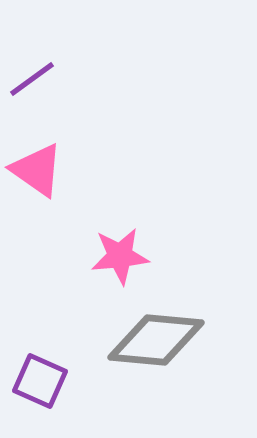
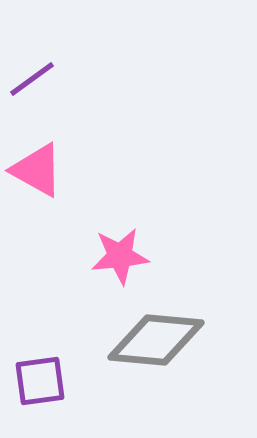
pink triangle: rotated 6 degrees counterclockwise
purple square: rotated 32 degrees counterclockwise
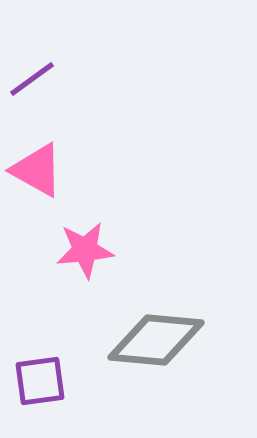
pink star: moved 35 px left, 6 px up
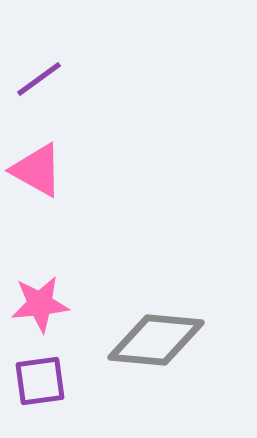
purple line: moved 7 px right
pink star: moved 45 px left, 54 px down
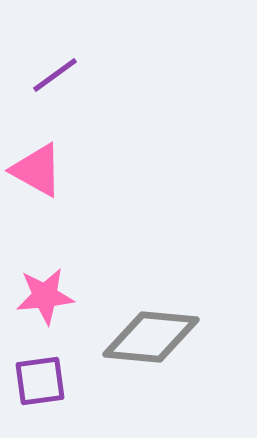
purple line: moved 16 px right, 4 px up
pink star: moved 5 px right, 8 px up
gray diamond: moved 5 px left, 3 px up
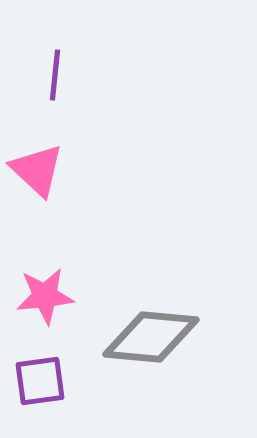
purple line: rotated 48 degrees counterclockwise
pink triangle: rotated 14 degrees clockwise
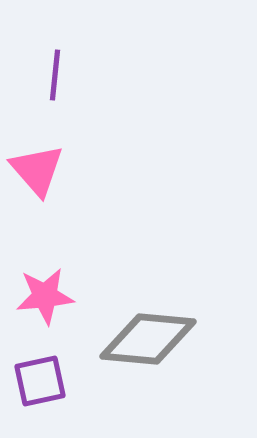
pink triangle: rotated 6 degrees clockwise
gray diamond: moved 3 px left, 2 px down
purple square: rotated 4 degrees counterclockwise
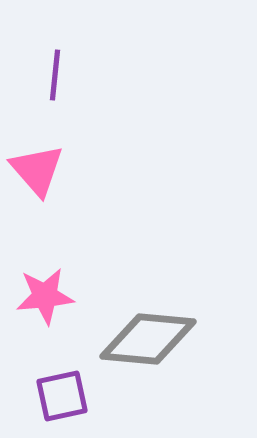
purple square: moved 22 px right, 15 px down
